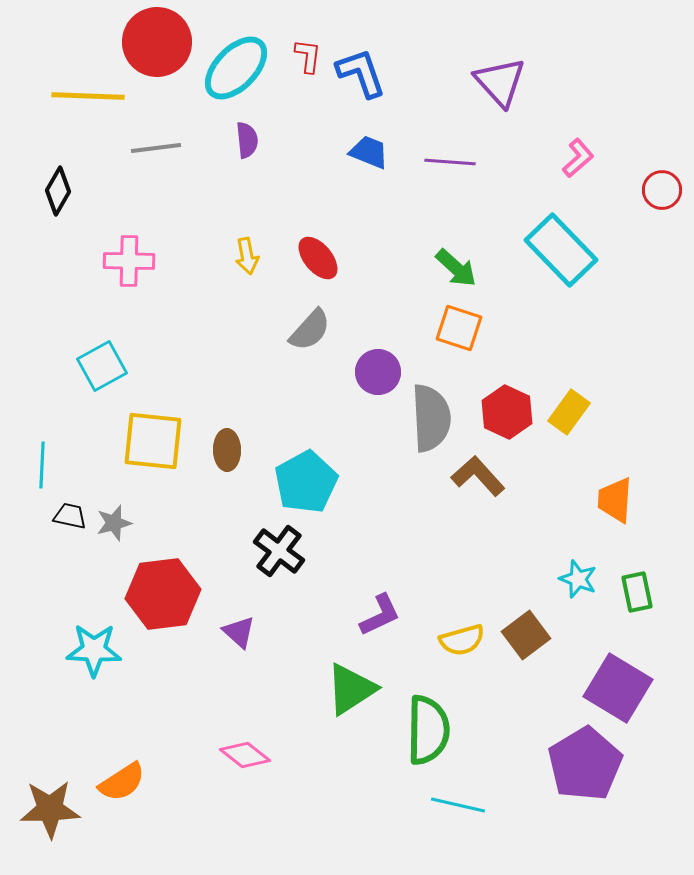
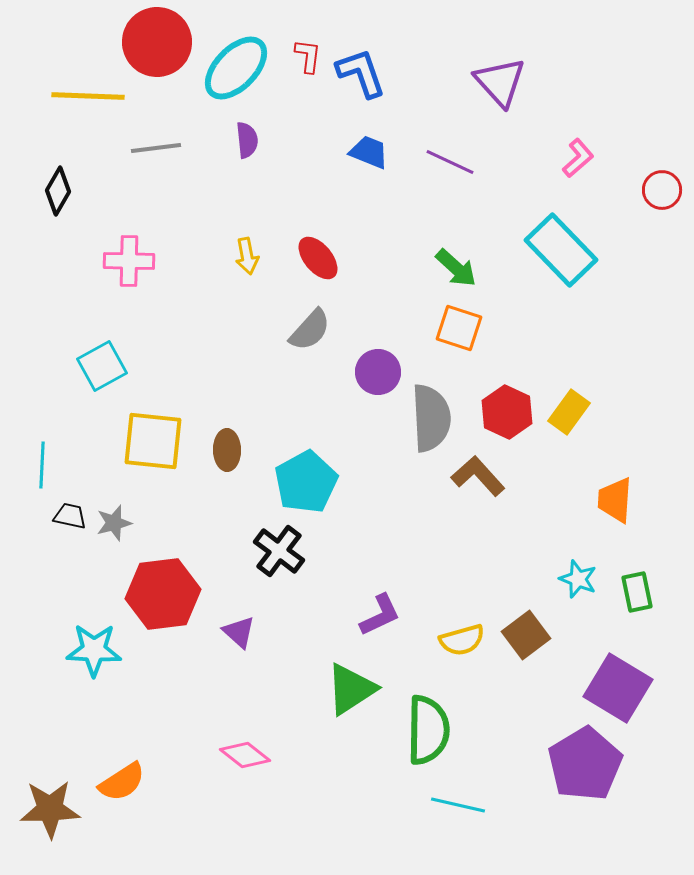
purple line at (450, 162): rotated 21 degrees clockwise
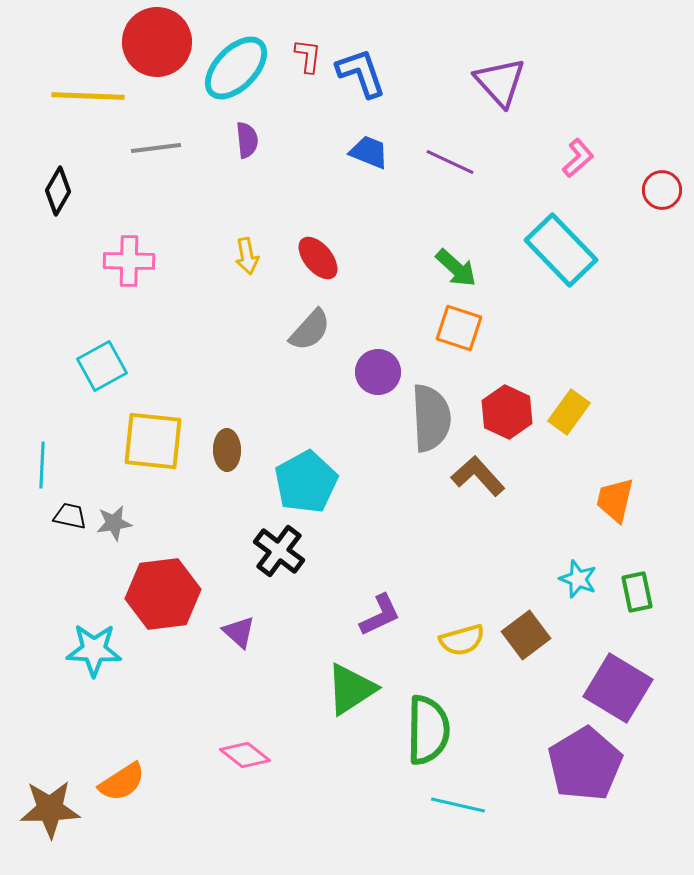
orange trapezoid at (615, 500): rotated 9 degrees clockwise
gray star at (114, 523): rotated 6 degrees clockwise
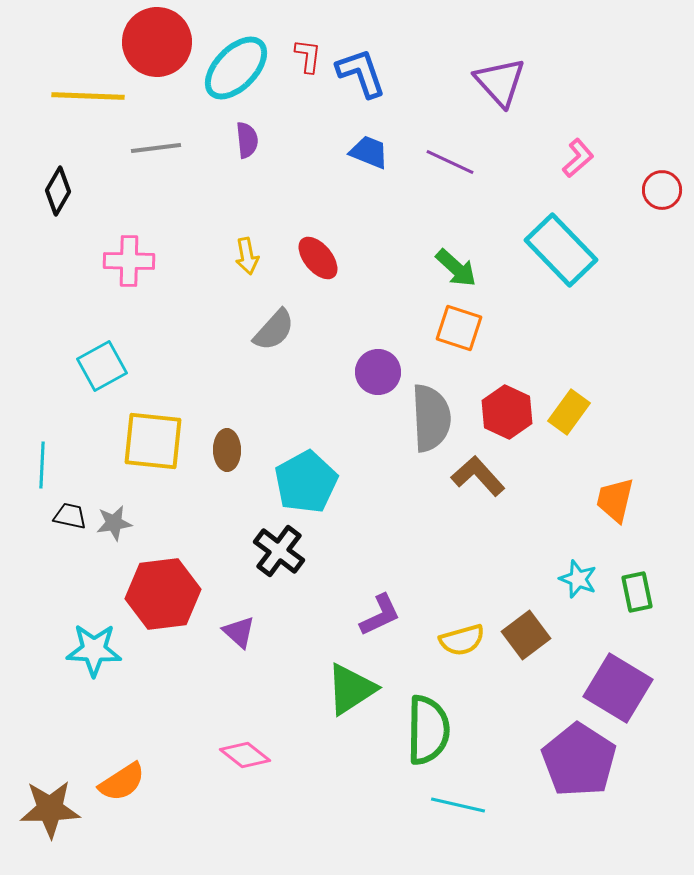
gray semicircle at (310, 330): moved 36 px left
purple pentagon at (585, 764): moved 6 px left, 4 px up; rotated 8 degrees counterclockwise
